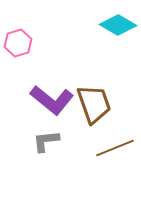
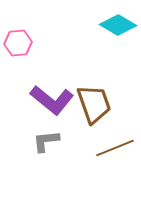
pink hexagon: rotated 12 degrees clockwise
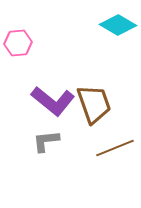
purple L-shape: moved 1 px right, 1 px down
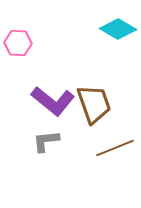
cyan diamond: moved 4 px down
pink hexagon: rotated 8 degrees clockwise
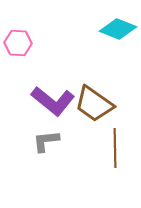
cyan diamond: rotated 9 degrees counterclockwise
brown trapezoid: rotated 144 degrees clockwise
brown line: rotated 69 degrees counterclockwise
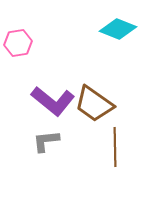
pink hexagon: rotated 12 degrees counterclockwise
brown line: moved 1 px up
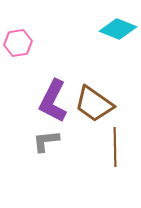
purple L-shape: rotated 78 degrees clockwise
